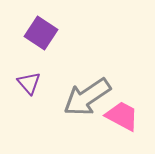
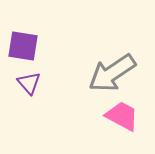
purple square: moved 18 px left, 13 px down; rotated 24 degrees counterclockwise
gray arrow: moved 25 px right, 24 px up
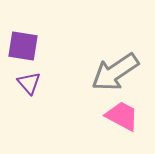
gray arrow: moved 3 px right, 1 px up
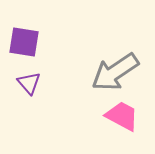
purple square: moved 1 px right, 4 px up
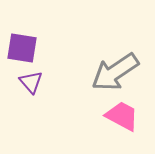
purple square: moved 2 px left, 6 px down
purple triangle: moved 2 px right, 1 px up
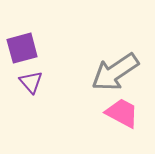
purple square: rotated 24 degrees counterclockwise
pink trapezoid: moved 3 px up
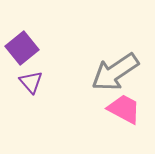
purple square: rotated 24 degrees counterclockwise
pink trapezoid: moved 2 px right, 4 px up
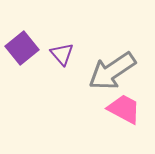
gray arrow: moved 3 px left, 1 px up
purple triangle: moved 31 px right, 28 px up
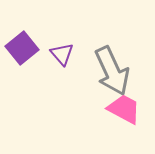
gray arrow: rotated 81 degrees counterclockwise
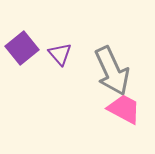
purple triangle: moved 2 px left
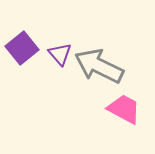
gray arrow: moved 13 px left, 5 px up; rotated 141 degrees clockwise
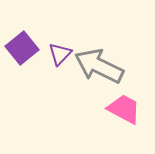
purple triangle: rotated 25 degrees clockwise
